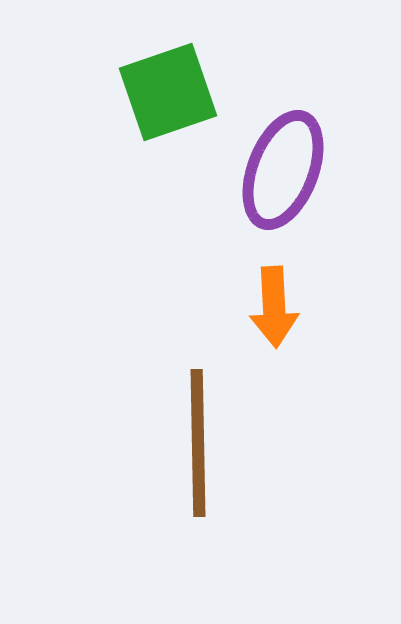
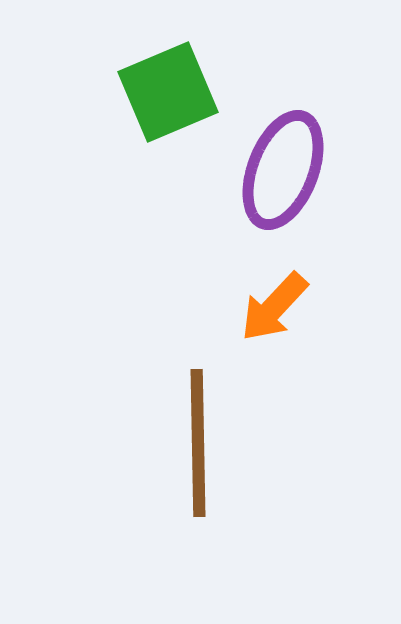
green square: rotated 4 degrees counterclockwise
orange arrow: rotated 46 degrees clockwise
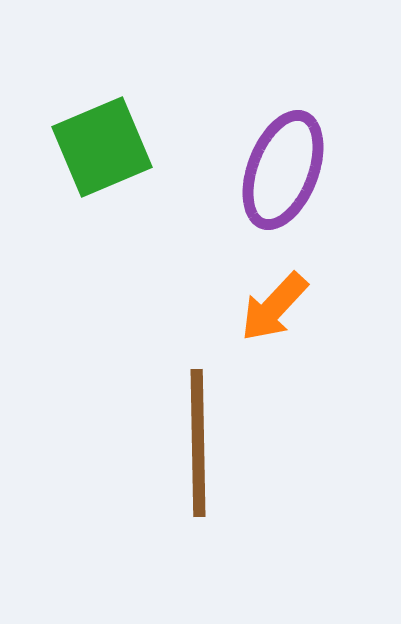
green square: moved 66 px left, 55 px down
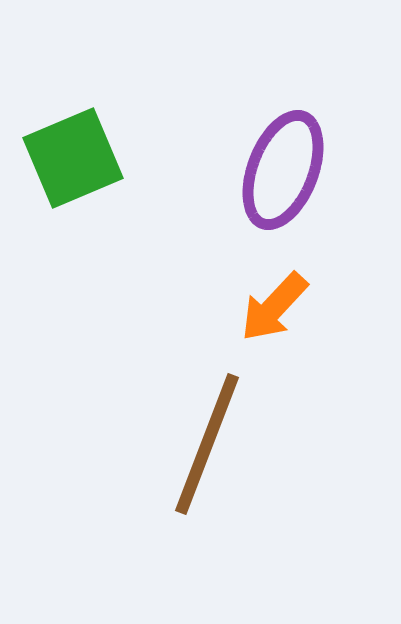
green square: moved 29 px left, 11 px down
brown line: moved 9 px right, 1 px down; rotated 22 degrees clockwise
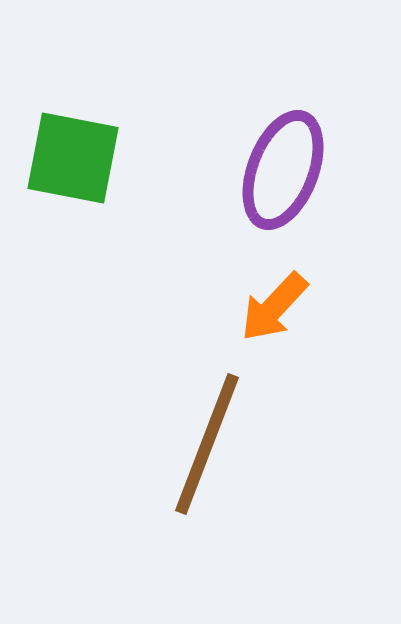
green square: rotated 34 degrees clockwise
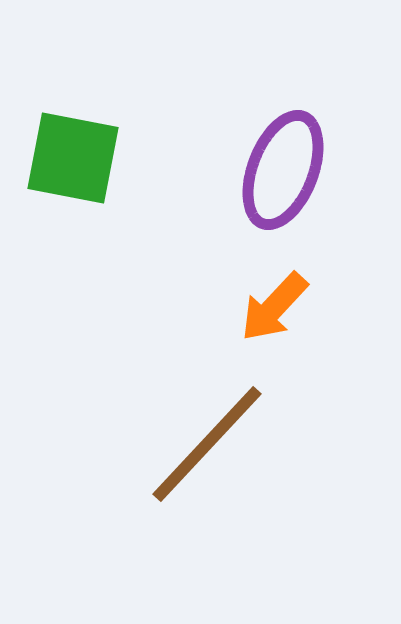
brown line: rotated 22 degrees clockwise
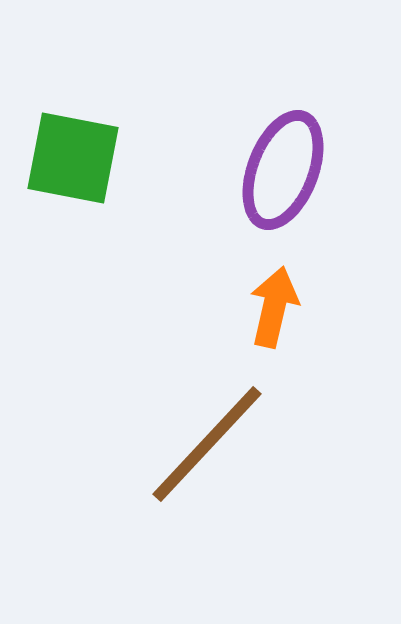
orange arrow: rotated 150 degrees clockwise
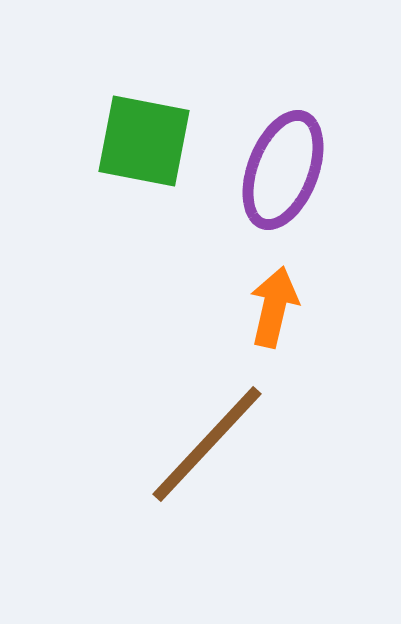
green square: moved 71 px right, 17 px up
